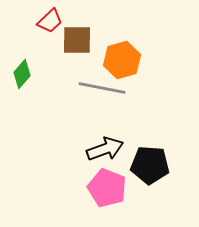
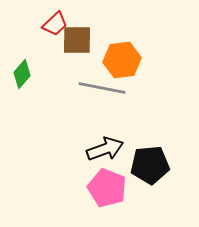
red trapezoid: moved 5 px right, 3 px down
orange hexagon: rotated 9 degrees clockwise
black pentagon: rotated 9 degrees counterclockwise
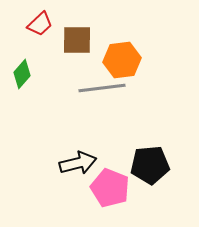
red trapezoid: moved 15 px left
gray line: rotated 18 degrees counterclockwise
black arrow: moved 27 px left, 14 px down; rotated 6 degrees clockwise
pink pentagon: moved 3 px right
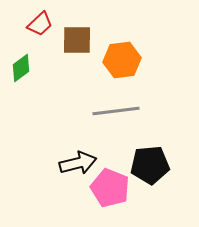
green diamond: moved 1 px left, 6 px up; rotated 12 degrees clockwise
gray line: moved 14 px right, 23 px down
